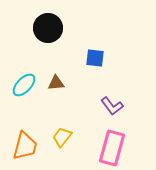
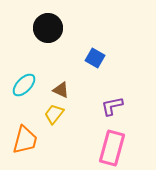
blue square: rotated 24 degrees clockwise
brown triangle: moved 5 px right, 7 px down; rotated 30 degrees clockwise
purple L-shape: rotated 115 degrees clockwise
yellow trapezoid: moved 8 px left, 23 px up
orange trapezoid: moved 6 px up
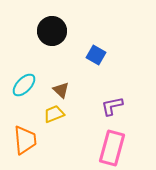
black circle: moved 4 px right, 3 px down
blue square: moved 1 px right, 3 px up
brown triangle: rotated 18 degrees clockwise
yellow trapezoid: rotated 30 degrees clockwise
orange trapezoid: rotated 20 degrees counterclockwise
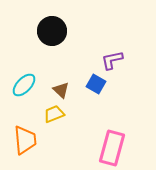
blue square: moved 29 px down
purple L-shape: moved 46 px up
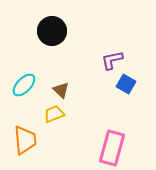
blue square: moved 30 px right
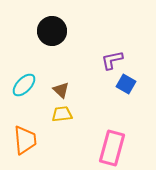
yellow trapezoid: moved 8 px right; rotated 15 degrees clockwise
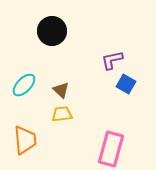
pink rectangle: moved 1 px left, 1 px down
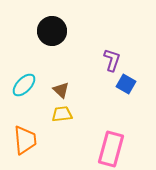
purple L-shape: rotated 120 degrees clockwise
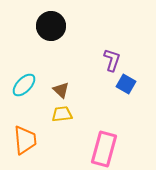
black circle: moved 1 px left, 5 px up
pink rectangle: moved 7 px left
